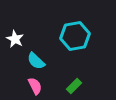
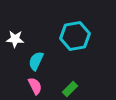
white star: rotated 24 degrees counterclockwise
cyan semicircle: rotated 72 degrees clockwise
green rectangle: moved 4 px left, 3 px down
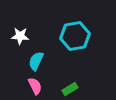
white star: moved 5 px right, 3 px up
green rectangle: rotated 14 degrees clockwise
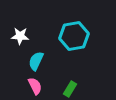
cyan hexagon: moved 1 px left
green rectangle: rotated 28 degrees counterclockwise
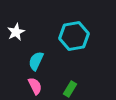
white star: moved 4 px left, 4 px up; rotated 30 degrees counterclockwise
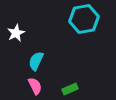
white star: moved 1 px down
cyan hexagon: moved 10 px right, 17 px up
green rectangle: rotated 35 degrees clockwise
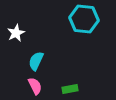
cyan hexagon: rotated 16 degrees clockwise
green rectangle: rotated 14 degrees clockwise
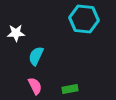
white star: rotated 24 degrees clockwise
cyan semicircle: moved 5 px up
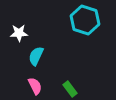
cyan hexagon: moved 1 px right, 1 px down; rotated 12 degrees clockwise
white star: moved 3 px right
green rectangle: rotated 63 degrees clockwise
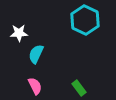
cyan hexagon: rotated 8 degrees clockwise
cyan semicircle: moved 2 px up
green rectangle: moved 9 px right, 1 px up
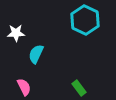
white star: moved 3 px left
pink semicircle: moved 11 px left, 1 px down
